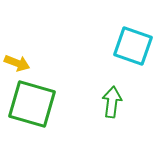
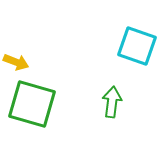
cyan square: moved 4 px right
yellow arrow: moved 1 px left, 1 px up
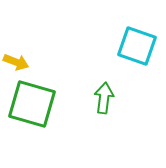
green arrow: moved 8 px left, 4 px up
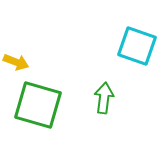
green square: moved 6 px right, 1 px down
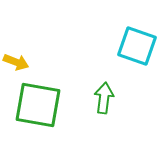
green square: rotated 6 degrees counterclockwise
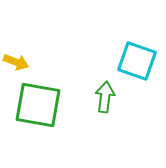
cyan square: moved 15 px down
green arrow: moved 1 px right, 1 px up
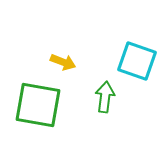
yellow arrow: moved 47 px right
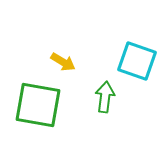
yellow arrow: rotated 10 degrees clockwise
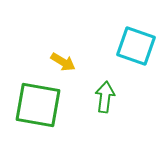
cyan square: moved 1 px left, 15 px up
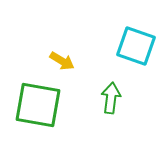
yellow arrow: moved 1 px left, 1 px up
green arrow: moved 6 px right, 1 px down
